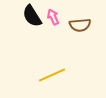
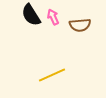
black semicircle: moved 1 px left, 1 px up
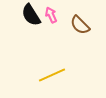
pink arrow: moved 2 px left, 2 px up
brown semicircle: rotated 50 degrees clockwise
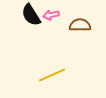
pink arrow: rotated 77 degrees counterclockwise
brown semicircle: rotated 135 degrees clockwise
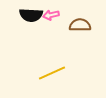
black semicircle: rotated 55 degrees counterclockwise
yellow line: moved 2 px up
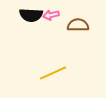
brown semicircle: moved 2 px left
yellow line: moved 1 px right
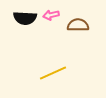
black semicircle: moved 6 px left, 3 px down
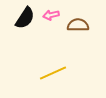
black semicircle: rotated 60 degrees counterclockwise
